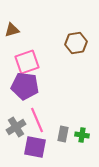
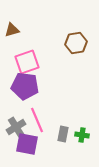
purple square: moved 8 px left, 3 px up
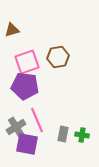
brown hexagon: moved 18 px left, 14 px down
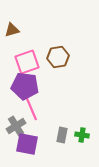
pink line: moved 6 px left, 12 px up
gray cross: moved 1 px up
gray rectangle: moved 1 px left, 1 px down
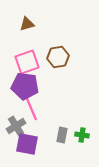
brown triangle: moved 15 px right, 6 px up
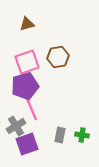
purple pentagon: rotated 24 degrees counterclockwise
gray rectangle: moved 2 px left
purple square: rotated 30 degrees counterclockwise
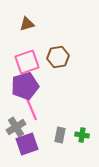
gray cross: moved 1 px down
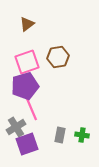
brown triangle: rotated 21 degrees counterclockwise
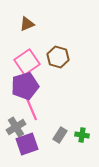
brown triangle: rotated 14 degrees clockwise
brown hexagon: rotated 25 degrees clockwise
pink square: rotated 15 degrees counterclockwise
gray rectangle: rotated 21 degrees clockwise
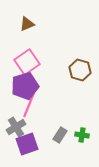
brown hexagon: moved 22 px right, 13 px down
pink line: moved 2 px left, 3 px up; rotated 45 degrees clockwise
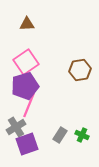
brown triangle: rotated 21 degrees clockwise
pink square: moved 1 px left
brown hexagon: rotated 25 degrees counterclockwise
green cross: rotated 16 degrees clockwise
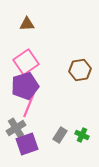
gray cross: moved 1 px down
